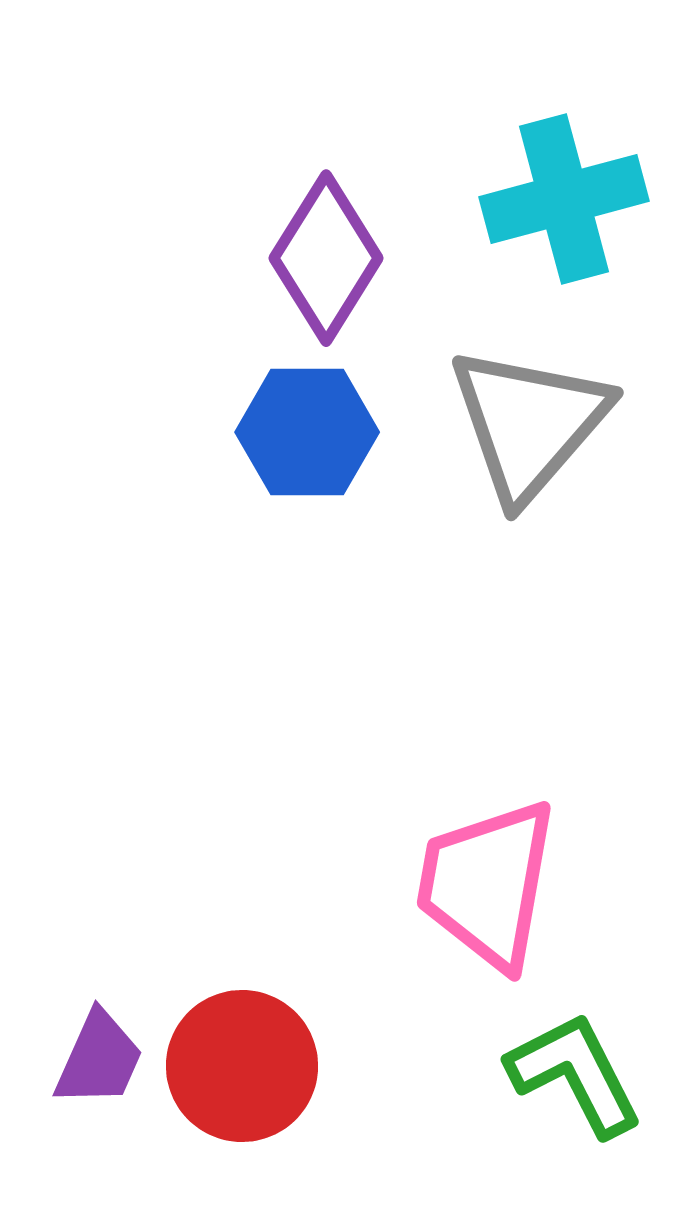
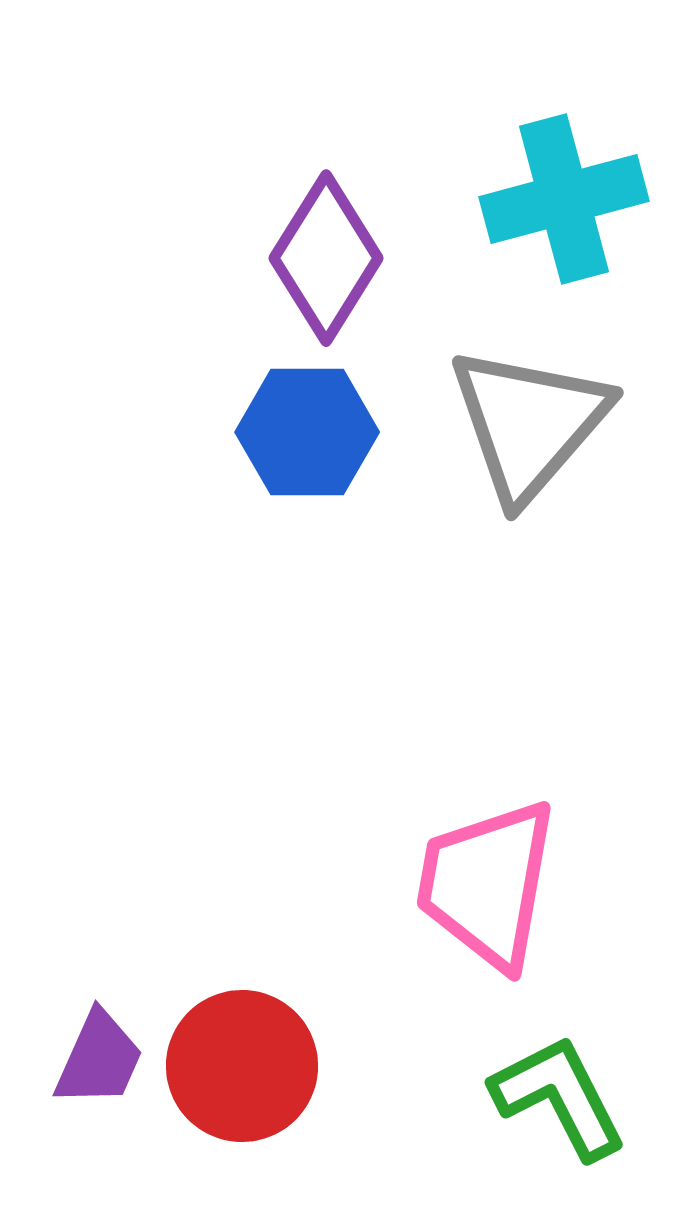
green L-shape: moved 16 px left, 23 px down
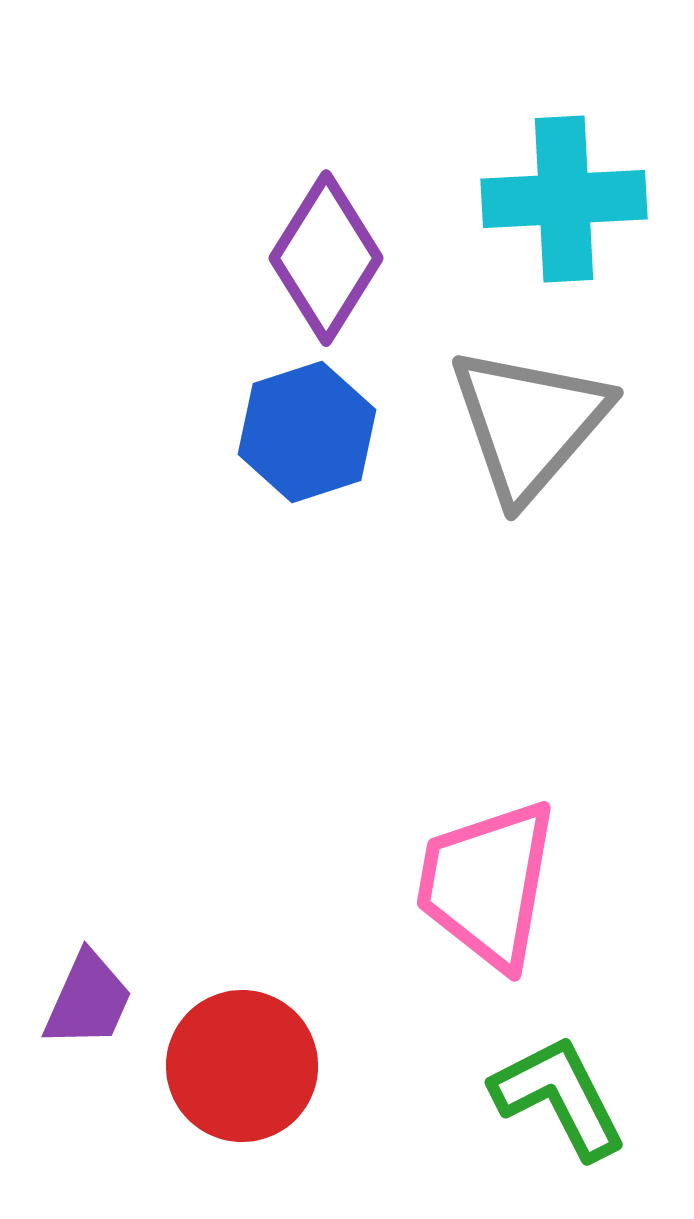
cyan cross: rotated 12 degrees clockwise
blue hexagon: rotated 18 degrees counterclockwise
purple trapezoid: moved 11 px left, 59 px up
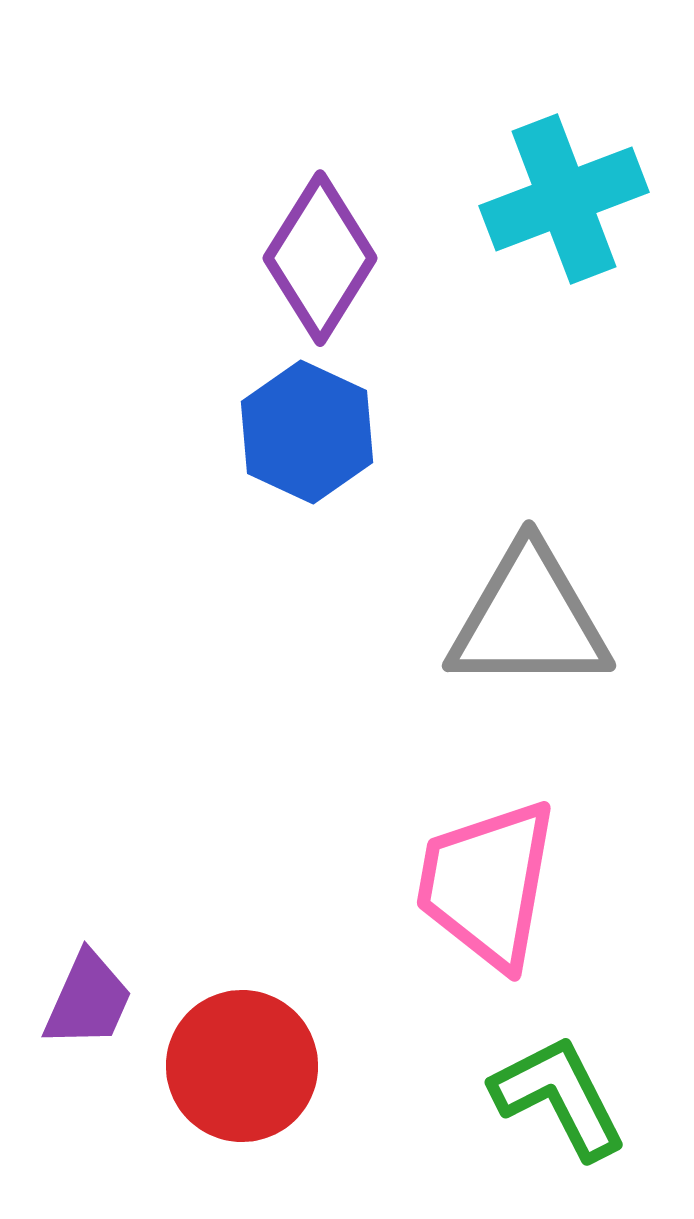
cyan cross: rotated 18 degrees counterclockwise
purple diamond: moved 6 px left
gray triangle: moved 196 px down; rotated 49 degrees clockwise
blue hexagon: rotated 17 degrees counterclockwise
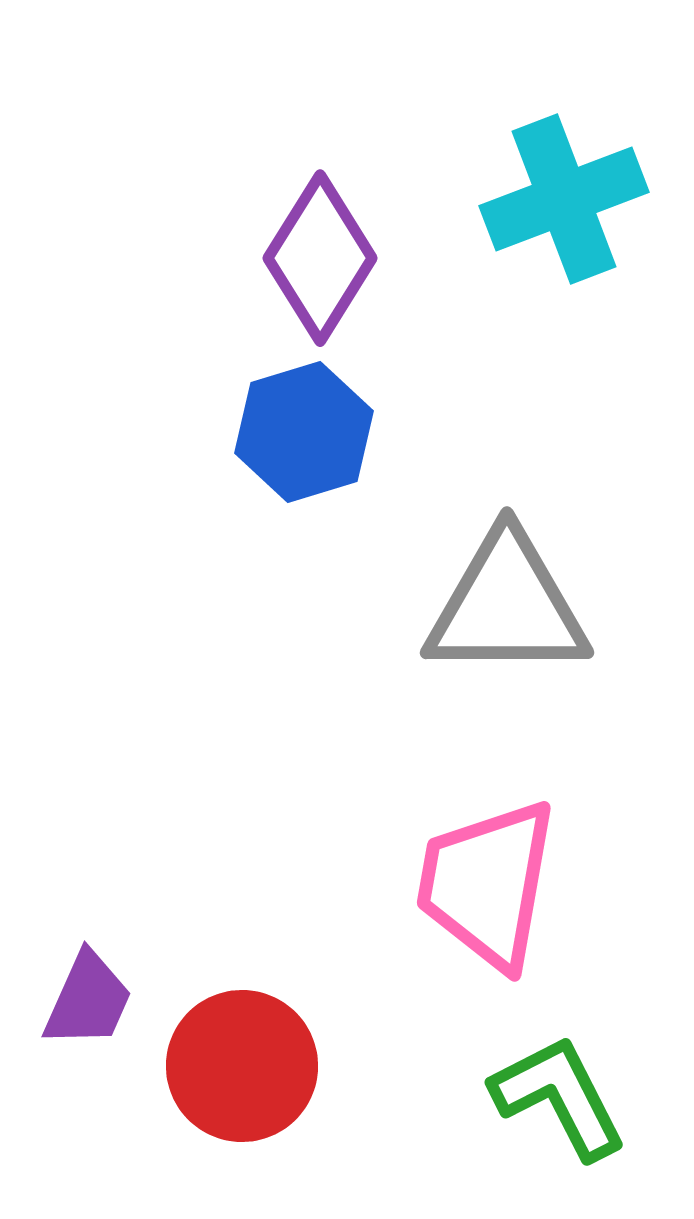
blue hexagon: moved 3 px left; rotated 18 degrees clockwise
gray triangle: moved 22 px left, 13 px up
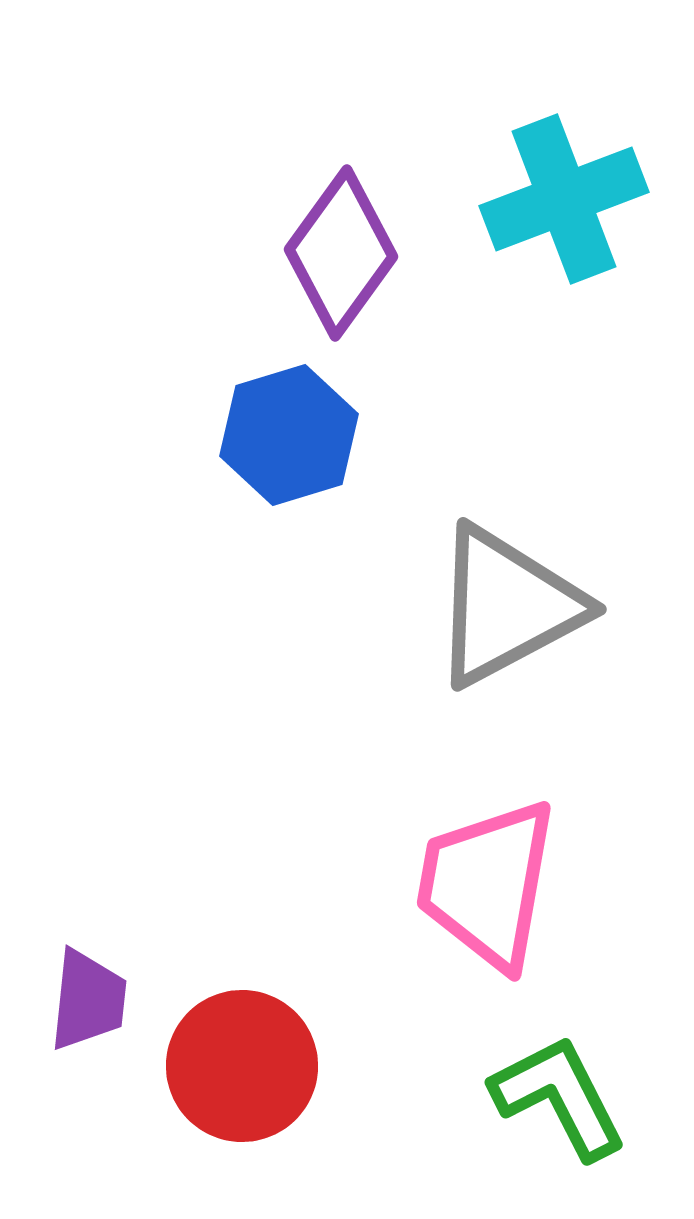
purple diamond: moved 21 px right, 5 px up; rotated 4 degrees clockwise
blue hexagon: moved 15 px left, 3 px down
gray triangle: rotated 28 degrees counterclockwise
purple trapezoid: rotated 18 degrees counterclockwise
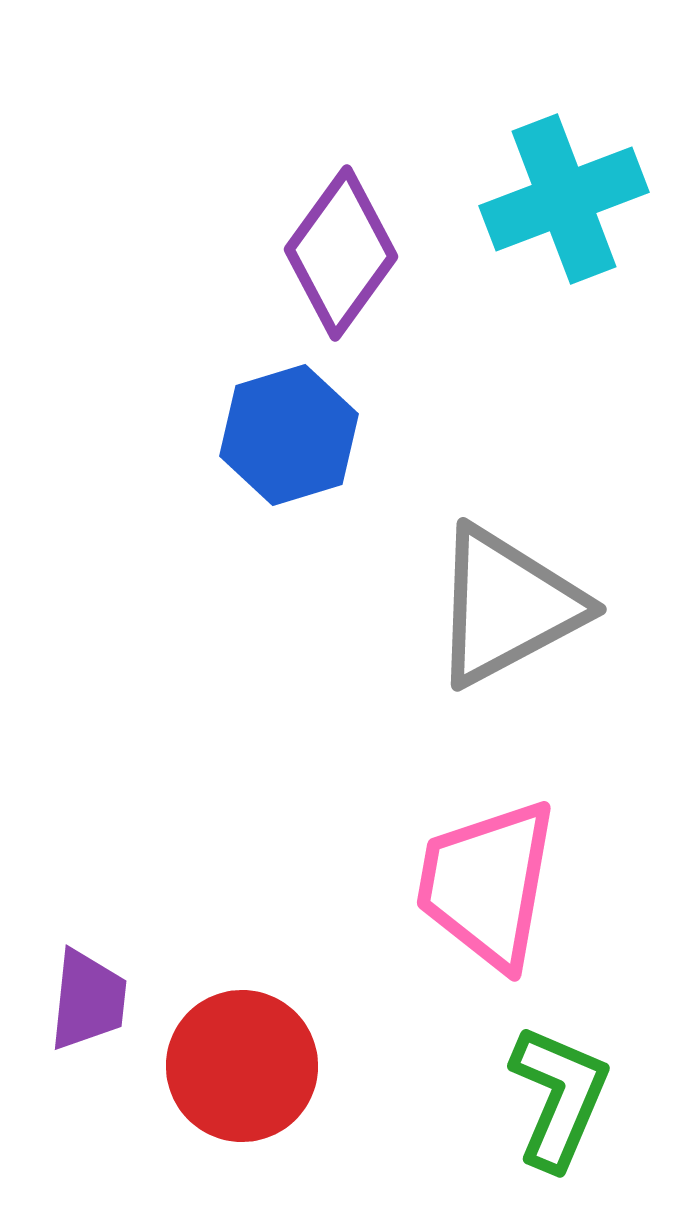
green L-shape: rotated 50 degrees clockwise
